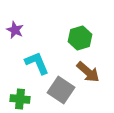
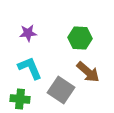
purple star: moved 13 px right, 3 px down; rotated 30 degrees counterclockwise
green hexagon: rotated 20 degrees clockwise
cyan L-shape: moved 7 px left, 5 px down
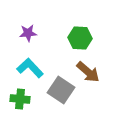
cyan L-shape: rotated 20 degrees counterclockwise
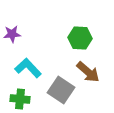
purple star: moved 16 px left, 1 px down
cyan L-shape: moved 2 px left
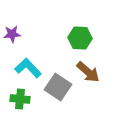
gray square: moved 3 px left, 3 px up
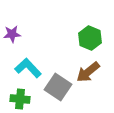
green hexagon: moved 10 px right; rotated 20 degrees clockwise
brown arrow: rotated 100 degrees clockwise
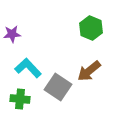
green hexagon: moved 1 px right, 10 px up
brown arrow: moved 1 px right, 1 px up
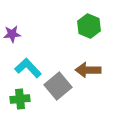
green hexagon: moved 2 px left, 2 px up
brown arrow: moved 1 px left, 1 px up; rotated 40 degrees clockwise
gray square: moved 1 px up; rotated 16 degrees clockwise
green cross: rotated 12 degrees counterclockwise
